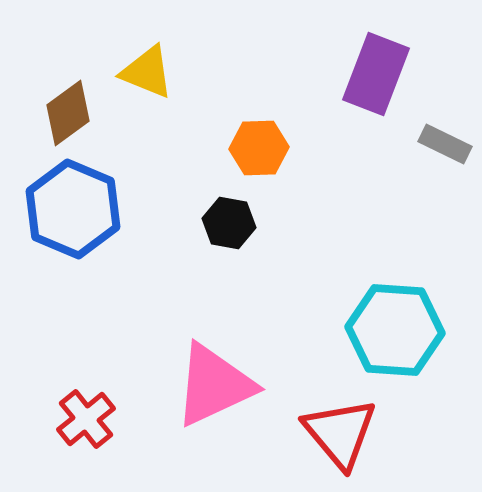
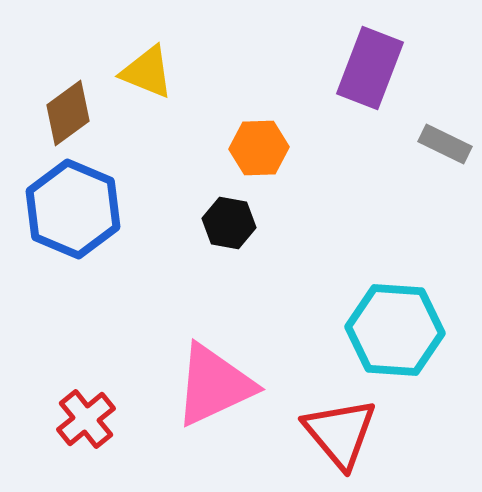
purple rectangle: moved 6 px left, 6 px up
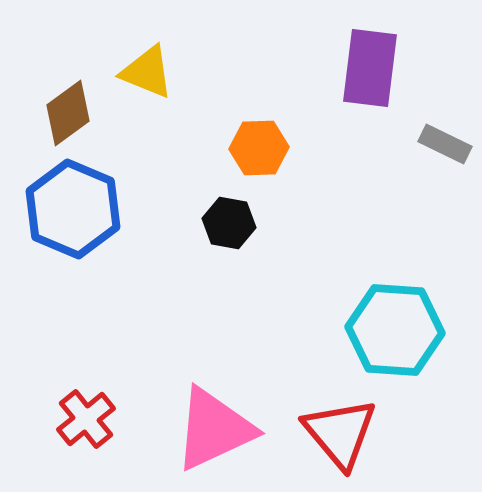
purple rectangle: rotated 14 degrees counterclockwise
pink triangle: moved 44 px down
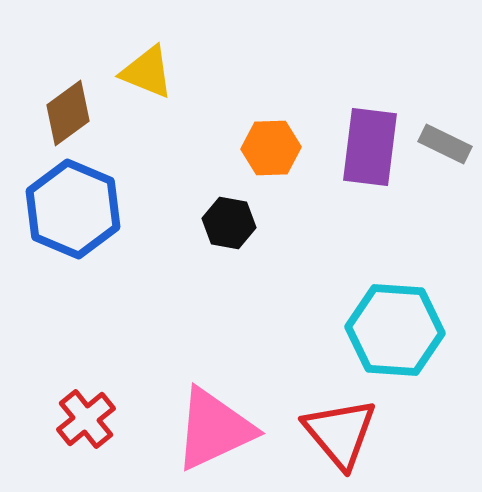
purple rectangle: moved 79 px down
orange hexagon: moved 12 px right
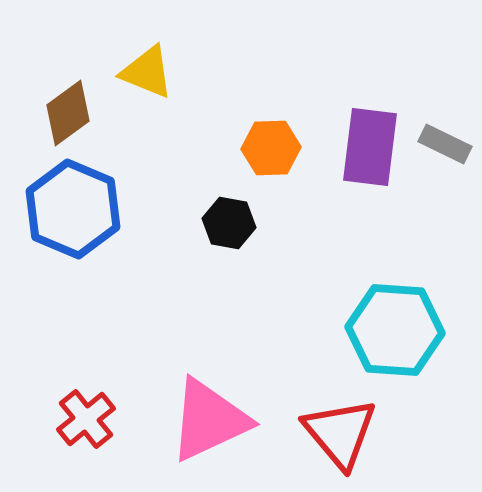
pink triangle: moved 5 px left, 9 px up
